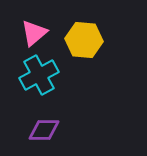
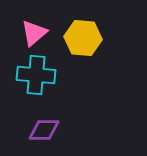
yellow hexagon: moved 1 px left, 2 px up
cyan cross: moved 3 px left; rotated 33 degrees clockwise
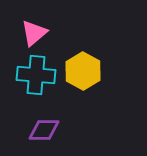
yellow hexagon: moved 33 px down; rotated 24 degrees clockwise
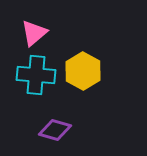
purple diamond: moved 11 px right; rotated 16 degrees clockwise
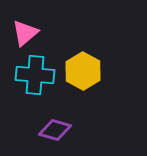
pink triangle: moved 9 px left
cyan cross: moved 1 px left
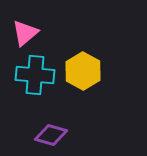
purple diamond: moved 4 px left, 5 px down
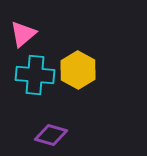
pink triangle: moved 2 px left, 1 px down
yellow hexagon: moved 5 px left, 1 px up
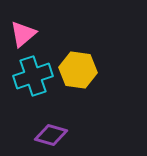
yellow hexagon: rotated 21 degrees counterclockwise
cyan cross: moved 2 px left, 1 px down; rotated 24 degrees counterclockwise
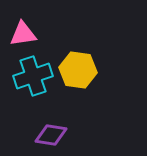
pink triangle: rotated 32 degrees clockwise
purple diamond: rotated 8 degrees counterclockwise
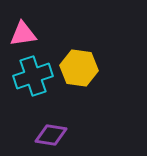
yellow hexagon: moved 1 px right, 2 px up
